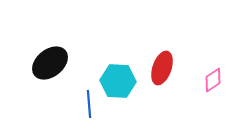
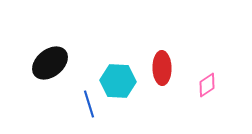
red ellipse: rotated 20 degrees counterclockwise
pink diamond: moved 6 px left, 5 px down
blue line: rotated 12 degrees counterclockwise
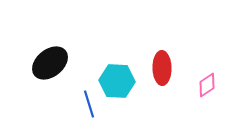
cyan hexagon: moved 1 px left
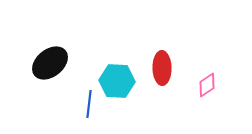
blue line: rotated 24 degrees clockwise
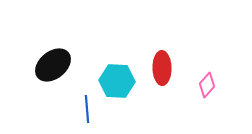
black ellipse: moved 3 px right, 2 px down
pink diamond: rotated 15 degrees counterclockwise
blue line: moved 2 px left, 5 px down; rotated 12 degrees counterclockwise
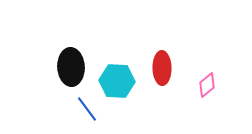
black ellipse: moved 18 px right, 2 px down; rotated 54 degrees counterclockwise
pink diamond: rotated 10 degrees clockwise
blue line: rotated 32 degrees counterclockwise
